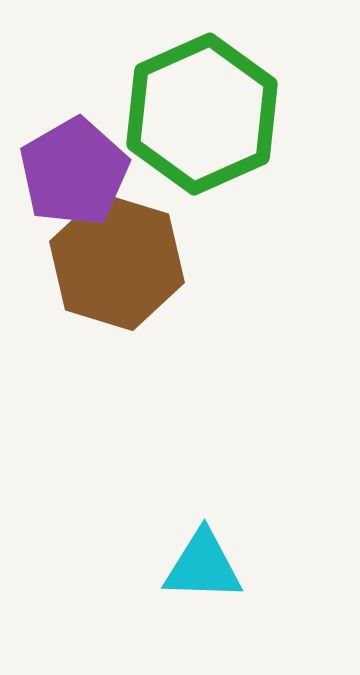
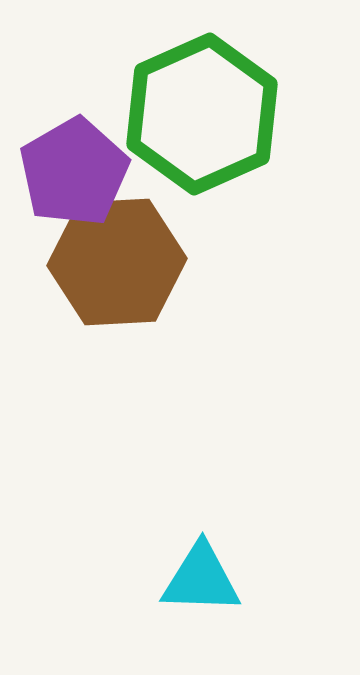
brown hexagon: rotated 20 degrees counterclockwise
cyan triangle: moved 2 px left, 13 px down
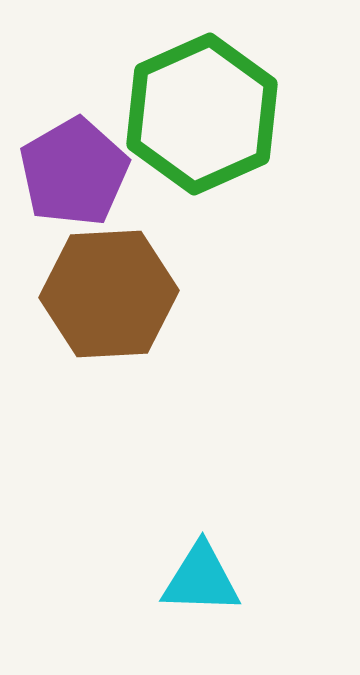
brown hexagon: moved 8 px left, 32 px down
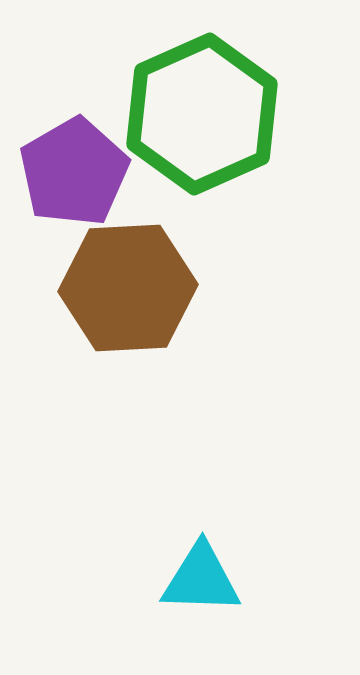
brown hexagon: moved 19 px right, 6 px up
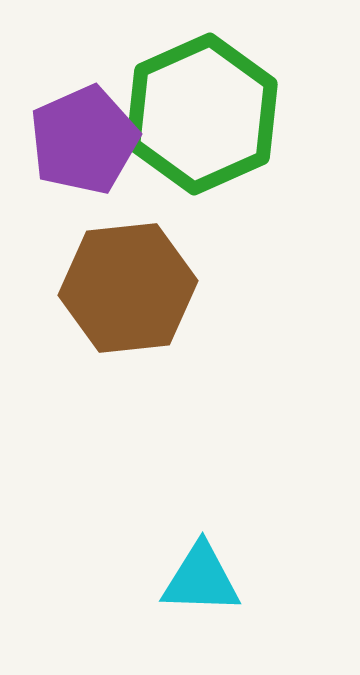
purple pentagon: moved 10 px right, 32 px up; rotated 6 degrees clockwise
brown hexagon: rotated 3 degrees counterclockwise
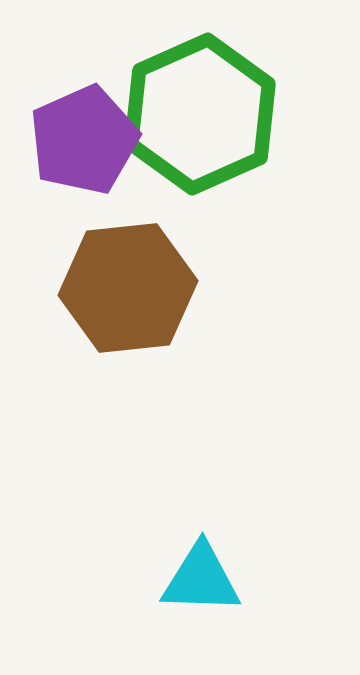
green hexagon: moved 2 px left
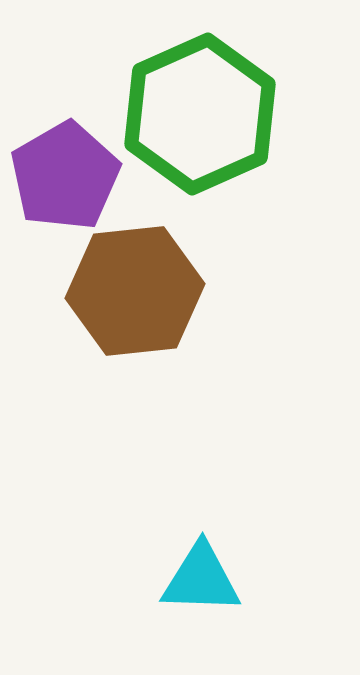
purple pentagon: moved 19 px left, 36 px down; rotated 6 degrees counterclockwise
brown hexagon: moved 7 px right, 3 px down
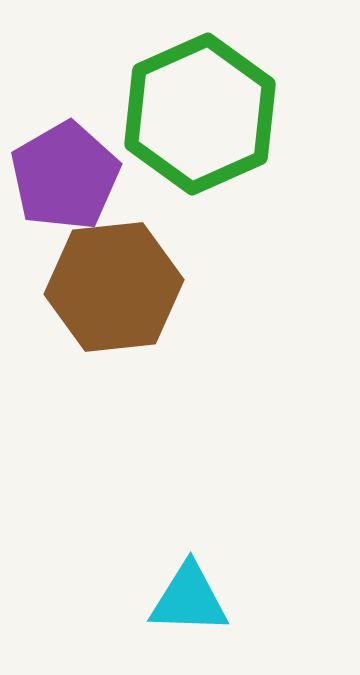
brown hexagon: moved 21 px left, 4 px up
cyan triangle: moved 12 px left, 20 px down
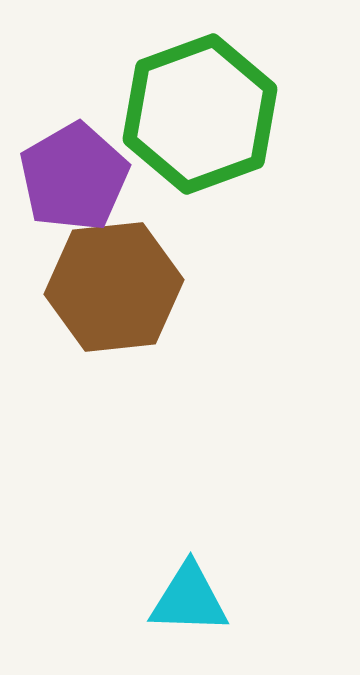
green hexagon: rotated 4 degrees clockwise
purple pentagon: moved 9 px right, 1 px down
